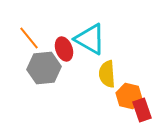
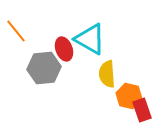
orange line: moved 13 px left, 7 px up
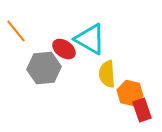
red ellipse: rotated 35 degrees counterclockwise
orange hexagon: moved 1 px right, 3 px up
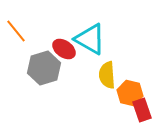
gray hexagon: rotated 12 degrees counterclockwise
yellow semicircle: moved 1 px down
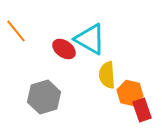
gray hexagon: moved 29 px down
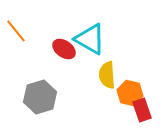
gray hexagon: moved 4 px left
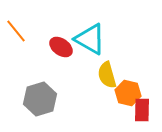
red ellipse: moved 3 px left, 2 px up
yellow semicircle: rotated 12 degrees counterclockwise
orange hexagon: moved 2 px left
gray hexagon: moved 2 px down
red rectangle: rotated 20 degrees clockwise
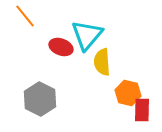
orange line: moved 9 px right, 15 px up
cyan triangle: moved 3 px left, 4 px up; rotated 40 degrees clockwise
red ellipse: rotated 15 degrees counterclockwise
yellow semicircle: moved 5 px left, 13 px up; rotated 12 degrees clockwise
gray hexagon: rotated 16 degrees counterclockwise
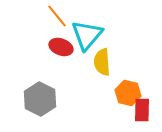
orange line: moved 32 px right
